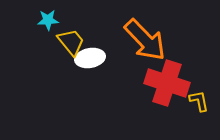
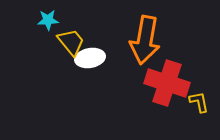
orange arrow: rotated 54 degrees clockwise
yellow L-shape: moved 1 px down
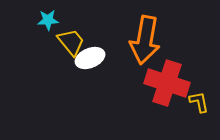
white ellipse: rotated 12 degrees counterclockwise
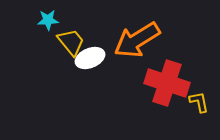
orange arrow: moved 8 px left; rotated 48 degrees clockwise
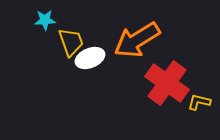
cyan star: moved 3 px left
yellow trapezoid: rotated 20 degrees clockwise
red cross: rotated 18 degrees clockwise
yellow L-shape: rotated 65 degrees counterclockwise
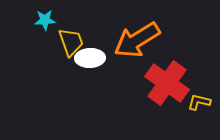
white ellipse: rotated 20 degrees clockwise
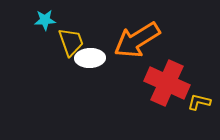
red cross: rotated 12 degrees counterclockwise
